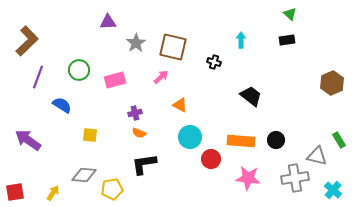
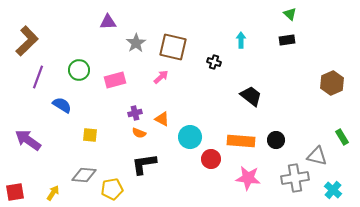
orange triangle: moved 18 px left, 14 px down
green rectangle: moved 3 px right, 3 px up
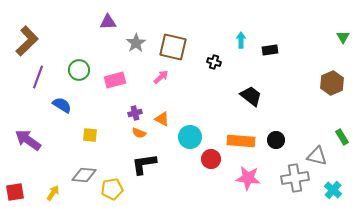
green triangle: moved 53 px right, 23 px down; rotated 16 degrees clockwise
black rectangle: moved 17 px left, 10 px down
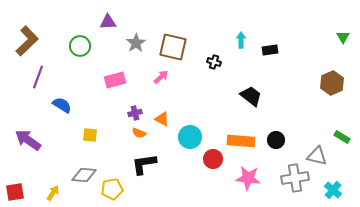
green circle: moved 1 px right, 24 px up
green rectangle: rotated 28 degrees counterclockwise
red circle: moved 2 px right
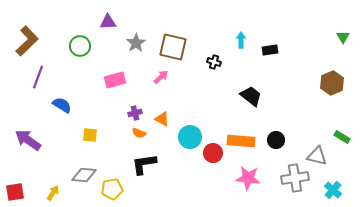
red circle: moved 6 px up
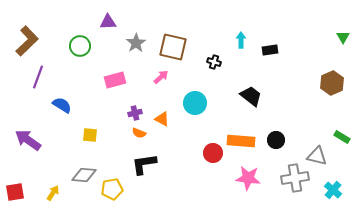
cyan circle: moved 5 px right, 34 px up
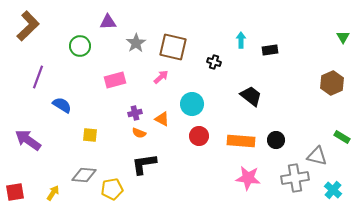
brown L-shape: moved 1 px right, 15 px up
cyan circle: moved 3 px left, 1 px down
red circle: moved 14 px left, 17 px up
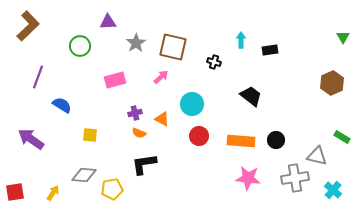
purple arrow: moved 3 px right, 1 px up
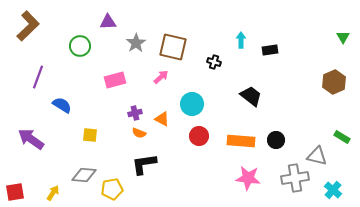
brown hexagon: moved 2 px right, 1 px up
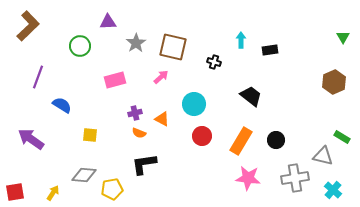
cyan circle: moved 2 px right
red circle: moved 3 px right
orange rectangle: rotated 64 degrees counterclockwise
gray triangle: moved 6 px right
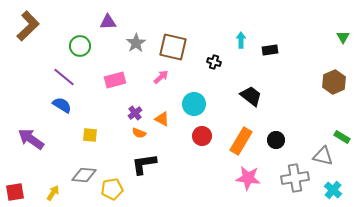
purple line: moved 26 px right; rotated 70 degrees counterclockwise
purple cross: rotated 24 degrees counterclockwise
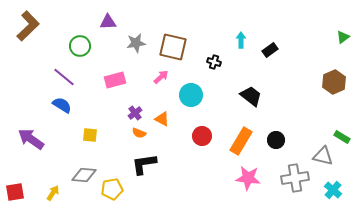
green triangle: rotated 24 degrees clockwise
gray star: rotated 24 degrees clockwise
black rectangle: rotated 28 degrees counterclockwise
cyan circle: moved 3 px left, 9 px up
